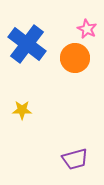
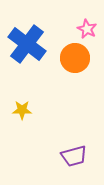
purple trapezoid: moved 1 px left, 3 px up
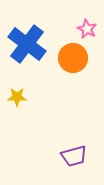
orange circle: moved 2 px left
yellow star: moved 5 px left, 13 px up
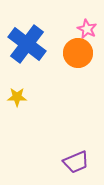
orange circle: moved 5 px right, 5 px up
purple trapezoid: moved 2 px right, 6 px down; rotated 8 degrees counterclockwise
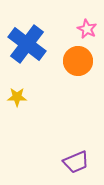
orange circle: moved 8 px down
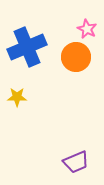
blue cross: moved 3 px down; rotated 30 degrees clockwise
orange circle: moved 2 px left, 4 px up
